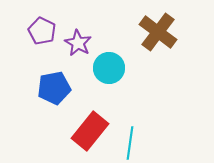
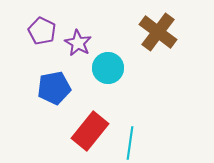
cyan circle: moved 1 px left
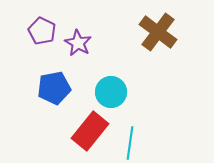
cyan circle: moved 3 px right, 24 px down
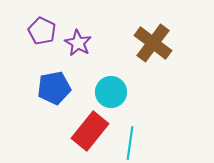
brown cross: moved 5 px left, 11 px down
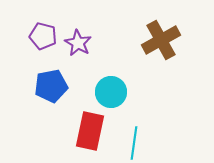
purple pentagon: moved 1 px right, 5 px down; rotated 12 degrees counterclockwise
brown cross: moved 8 px right, 3 px up; rotated 24 degrees clockwise
blue pentagon: moved 3 px left, 2 px up
red rectangle: rotated 27 degrees counterclockwise
cyan line: moved 4 px right
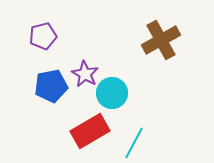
purple pentagon: rotated 28 degrees counterclockwise
purple star: moved 7 px right, 31 px down
cyan circle: moved 1 px right, 1 px down
red rectangle: rotated 48 degrees clockwise
cyan line: rotated 20 degrees clockwise
